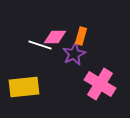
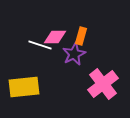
pink cross: moved 3 px right; rotated 20 degrees clockwise
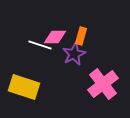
yellow rectangle: rotated 24 degrees clockwise
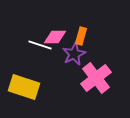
pink cross: moved 7 px left, 6 px up
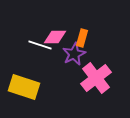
orange rectangle: moved 1 px right, 2 px down
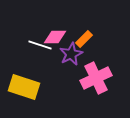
orange rectangle: moved 2 px right, 1 px down; rotated 30 degrees clockwise
purple star: moved 3 px left
pink cross: rotated 12 degrees clockwise
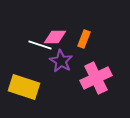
orange rectangle: rotated 24 degrees counterclockwise
purple star: moved 10 px left, 7 px down; rotated 15 degrees counterclockwise
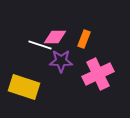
purple star: rotated 30 degrees counterclockwise
pink cross: moved 2 px right, 4 px up
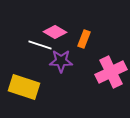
pink diamond: moved 5 px up; rotated 30 degrees clockwise
pink cross: moved 13 px right, 2 px up
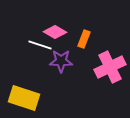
pink cross: moved 1 px left, 5 px up
yellow rectangle: moved 11 px down
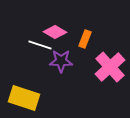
orange rectangle: moved 1 px right
pink cross: rotated 16 degrees counterclockwise
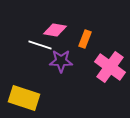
pink diamond: moved 2 px up; rotated 20 degrees counterclockwise
pink cross: rotated 12 degrees counterclockwise
